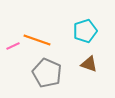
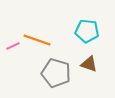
cyan pentagon: moved 2 px right; rotated 25 degrees clockwise
gray pentagon: moved 9 px right; rotated 8 degrees counterclockwise
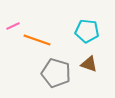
pink line: moved 20 px up
